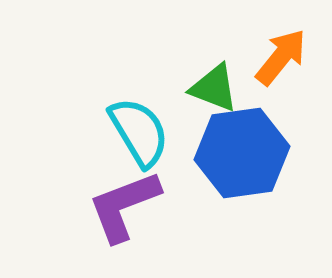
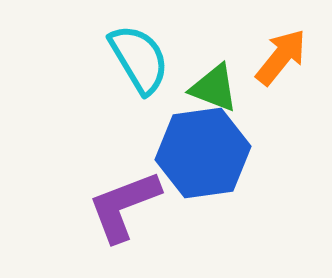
cyan semicircle: moved 73 px up
blue hexagon: moved 39 px left
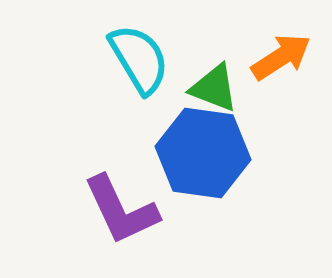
orange arrow: rotated 18 degrees clockwise
blue hexagon: rotated 16 degrees clockwise
purple L-shape: moved 3 px left, 4 px down; rotated 94 degrees counterclockwise
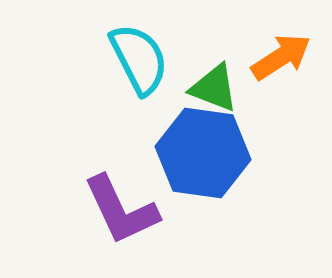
cyan semicircle: rotated 4 degrees clockwise
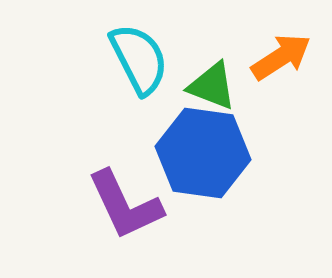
green triangle: moved 2 px left, 2 px up
purple L-shape: moved 4 px right, 5 px up
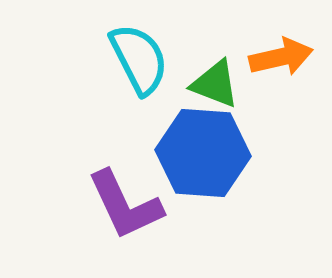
orange arrow: rotated 20 degrees clockwise
green triangle: moved 3 px right, 2 px up
blue hexagon: rotated 4 degrees counterclockwise
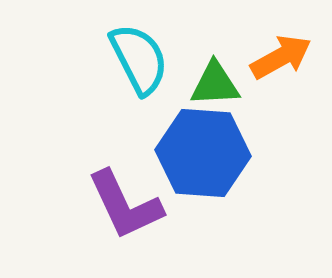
orange arrow: rotated 16 degrees counterclockwise
green triangle: rotated 24 degrees counterclockwise
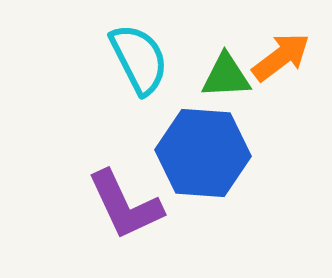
orange arrow: rotated 8 degrees counterclockwise
green triangle: moved 11 px right, 8 px up
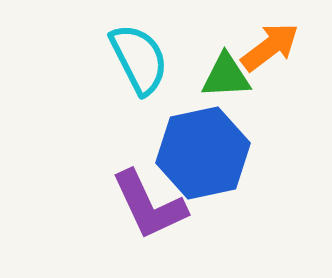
orange arrow: moved 11 px left, 10 px up
blue hexagon: rotated 16 degrees counterclockwise
purple L-shape: moved 24 px right
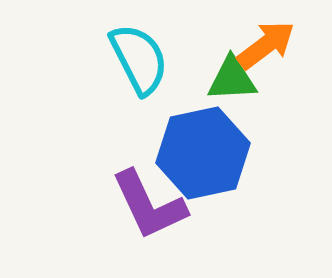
orange arrow: moved 4 px left, 2 px up
green triangle: moved 6 px right, 3 px down
